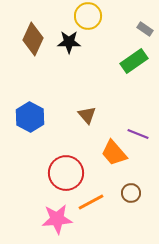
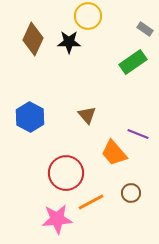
green rectangle: moved 1 px left, 1 px down
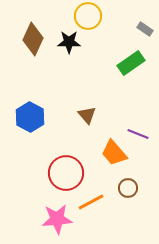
green rectangle: moved 2 px left, 1 px down
brown circle: moved 3 px left, 5 px up
